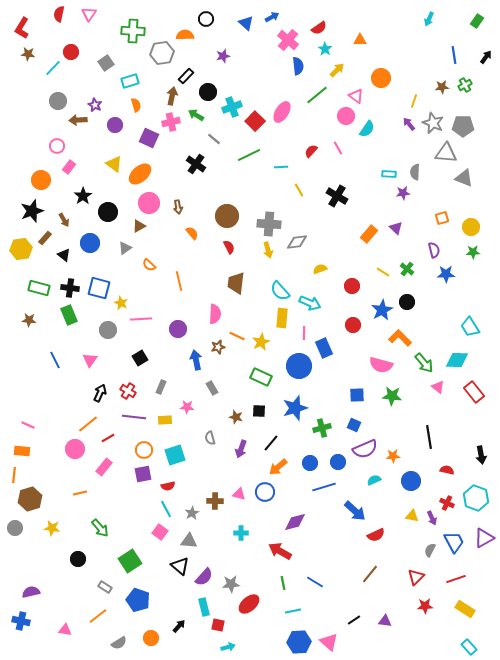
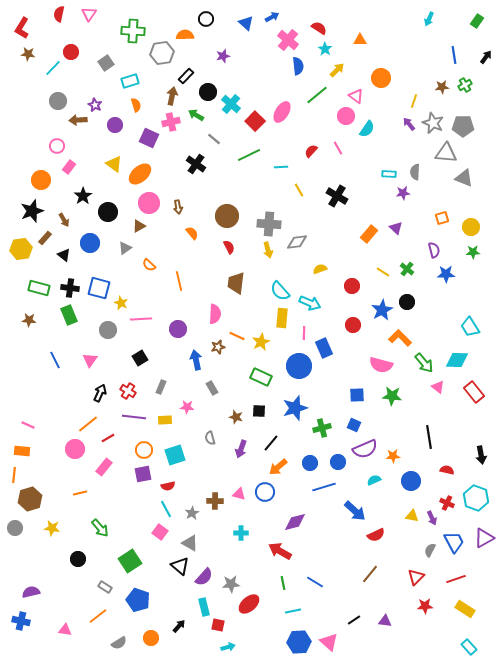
red semicircle at (319, 28): rotated 112 degrees counterclockwise
cyan cross at (232, 107): moved 1 px left, 3 px up; rotated 30 degrees counterclockwise
gray triangle at (189, 541): moved 1 px right, 2 px down; rotated 24 degrees clockwise
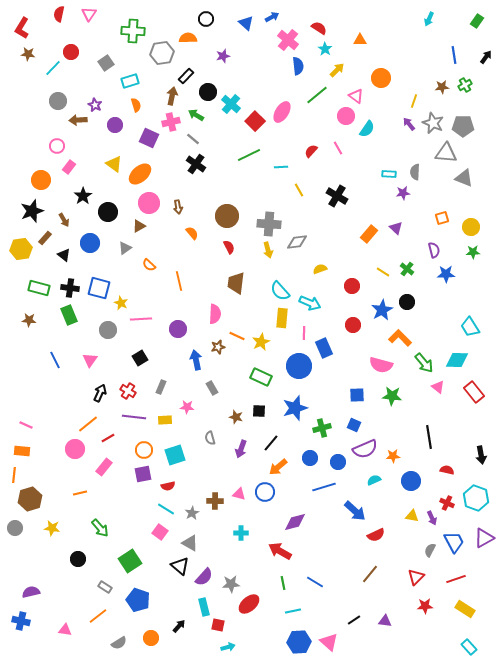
orange semicircle at (185, 35): moved 3 px right, 3 px down
gray line at (214, 139): moved 21 px left
pink line at (28, 425): moved 2 px left
blue circle at (310, 463): moved 5 px up
cyan line at (166, 509): rotated 30 degrees counterclockwise
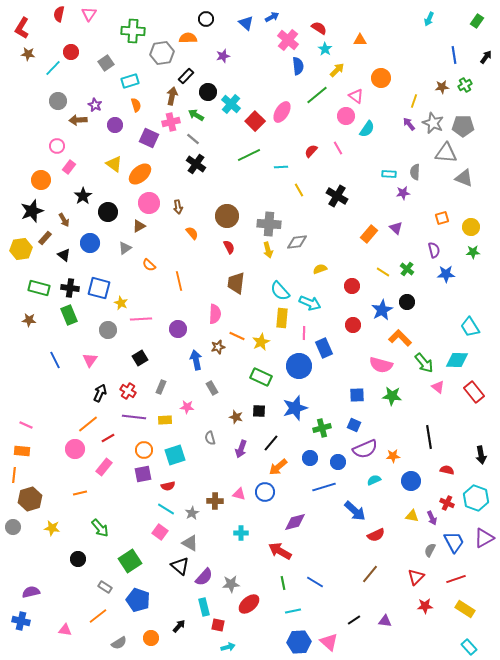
gray circle at (15, 528): moved 2 px left, 1 px up
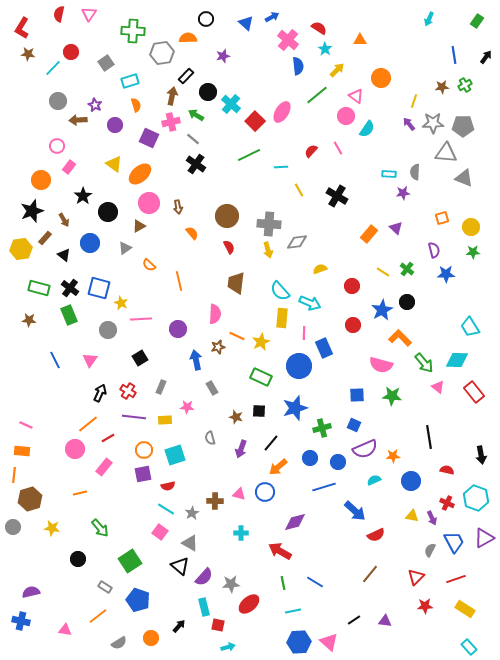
gray star at (433, 123): rotated 25 degrees counterclockwise
black cross at (70, 288): rotated 30 degrees clockwise
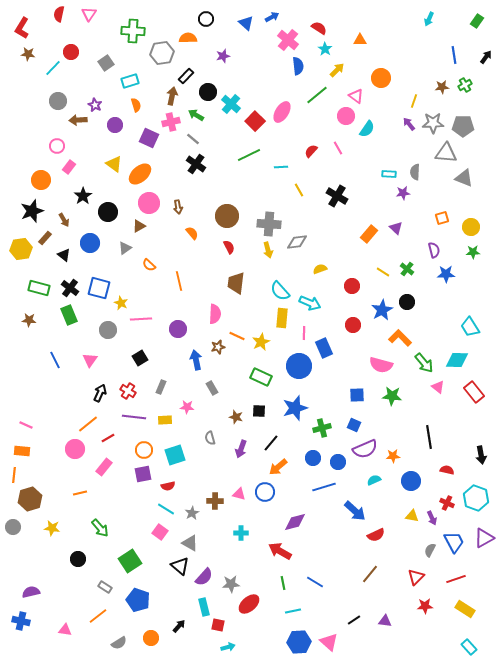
blue circle at (310, 458): moved 3 px right
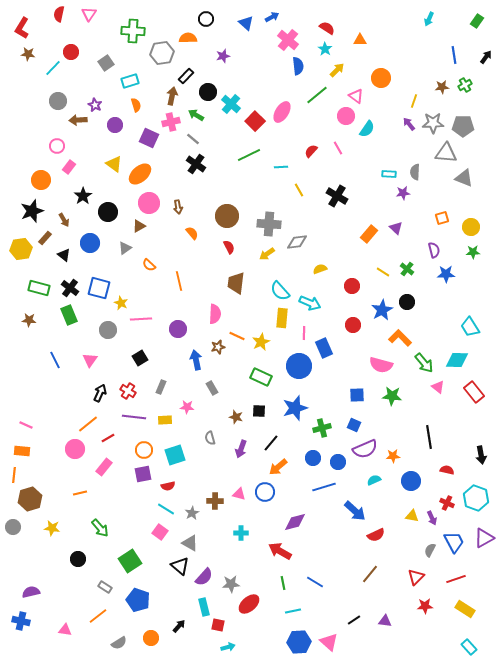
red semicircle at (319, 28): moved 8 px right
yellow arrow at (268, 250): moved 1 px left, 4 px down; rotated 70 degrees clockwise
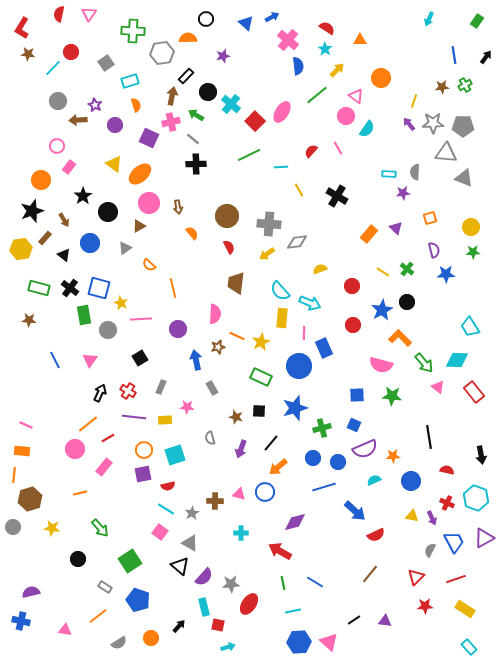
black cross at (196, 164): rotated 36 degrees counterclockwise
orange square at (442, 218): moved 12 px left
orange line at (179, 281): moved 6 px left, 7 px down
green rectangle at (69, 315): moved 15 px right; rotated 12 degrees clockwise
red ellipse at (249, 604): rotated 15 degrees counterclockwise
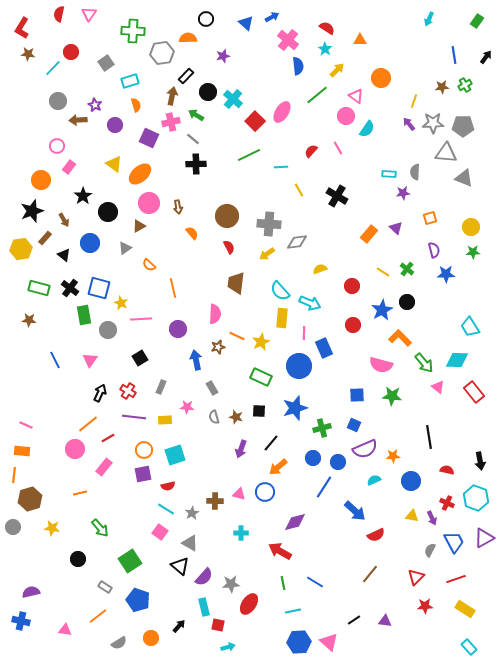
cyan cross at (231, 104): moved 2 px right, 5 px up
gray semicircle at (210, 438): moved 4 px right, 21 px up
black arrow at (481, 455): moved 1 px left, 6 px down
blue line at (324, 487): rotated 40 degrees counterclockwise
